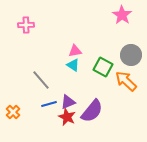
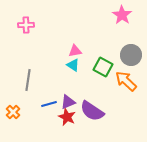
gray line: moved 13 px left; rotated 50 degrees clockwise
purple semicircle: rotated 85 degrees clockwise
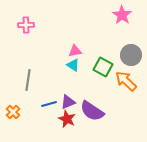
red star: moved 2 px down
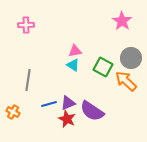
pink star: moved 6 px down
gray circle: moved 3 px down
purple triangle: moved 1 px down
orange cross: rotated 16 degrees counterclockwise
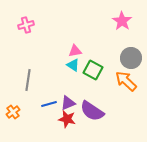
pink cross: rotated 14 degrees counterclockwise
green square: moved 10 px left, 3 px down
orange cross: rotated 24 degrees clockwise
red star: rotated 12 degrees counterclockwise
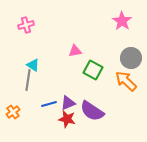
cyan triangle: moved 40 px left
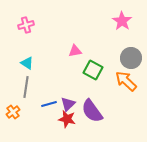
cyan triangle: moved 6 px left, 2 px up
gray line: moved 2 px left, 7 px down
purple triangle: moved 1 px down; rotated 21 degrees counterclockwise
purple semicircle: rotated 20 degrees clockwise
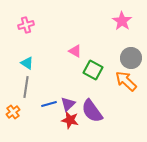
pink triangle: rotated 40 degrees clockwise
red star: moved 3 px right, 1 px down
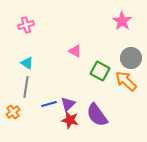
green square: moved 7 px right, 1 px down
purple semicircle: moved 5 px right, 4 px down
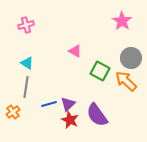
red star: rotated 12 degrees clockwise
